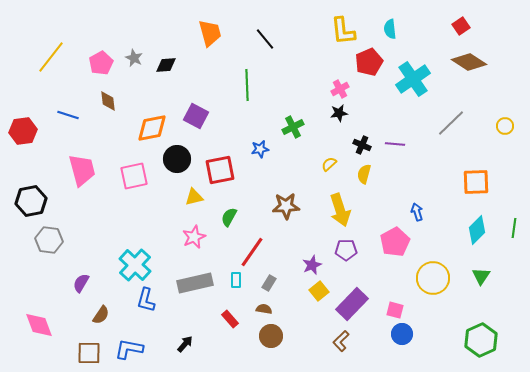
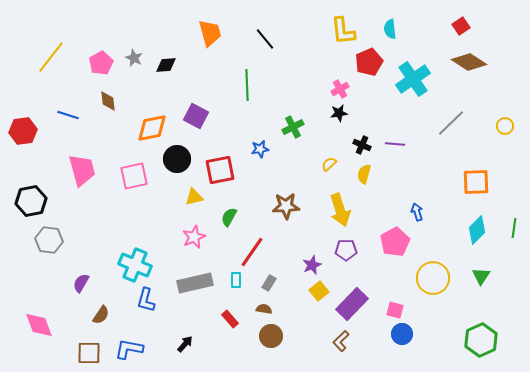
cyan cross at (135, 265): rotated 20 degrees counterclockwise
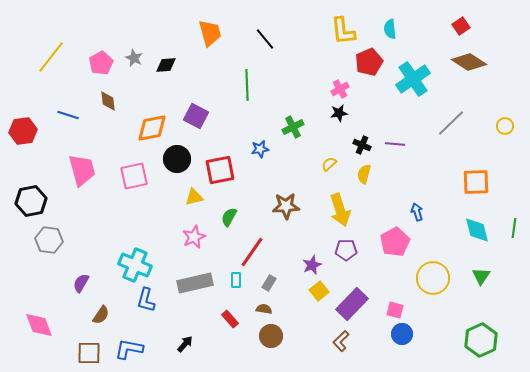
cyan diamond at (477, 230): rotated 60 degrees counterclockwise
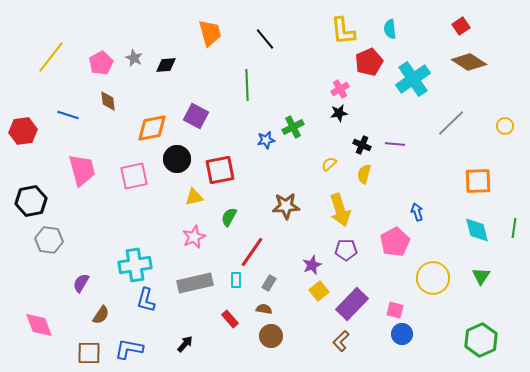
blue star at (260, 149): moved 6 px right, 9 px up
orange square at (476, 182): moved 2 px right, 1 px up
cyan cross at (135, 265): rotated 32 degrees counterclockwise
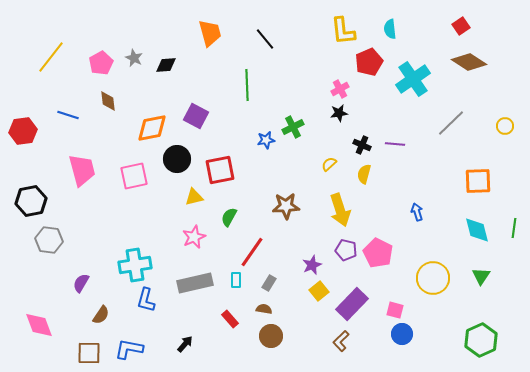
pink pentagon at (395, 242): moved 17 px left, 11 px down; rotated 16 degrees counterclockwise
purple pentagon at (346, 250): rotated 15 degrees clockwise
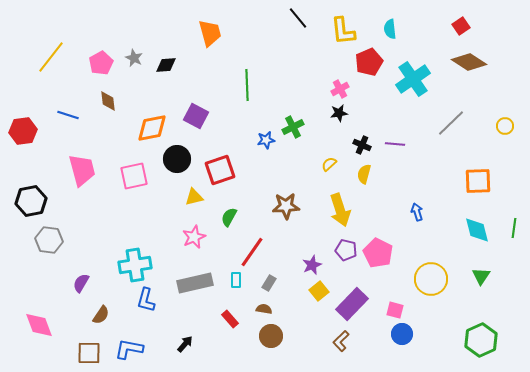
black line at (265, 39): moved 33 px right, 21 px up
red square at (220, 170): rotated 8 degrees counterclockwise
yellow circle at (433, 278): moved 2 px left, 1 px down
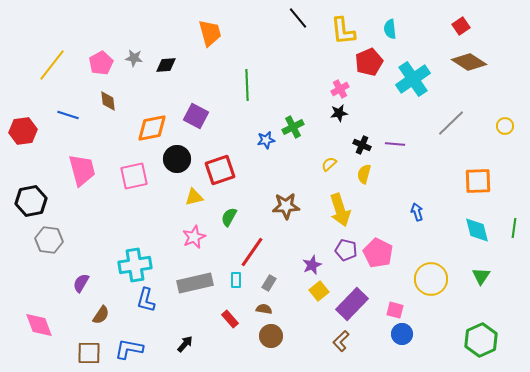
yellow line at (51, 57): moved 1 px right, 8 px down
gray star at (134, 58): rotated 18 degrees counterclockwise
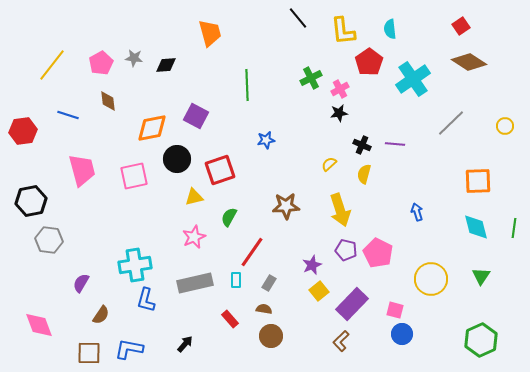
red pentagon at (369, 62): rotated 12 degrees counterclockwise
green cross at (293, 127): moved 18 px right, 49 px up
cyan diamond at (477, 230): moved 1 px left, 3 px up
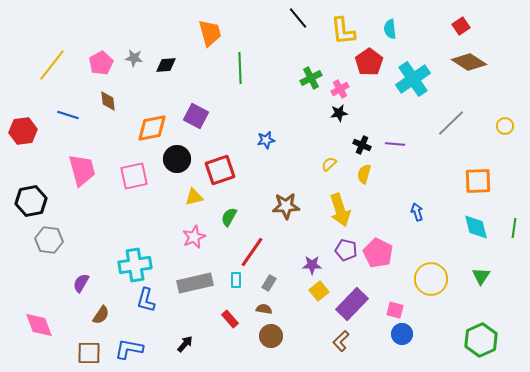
green line at (247, 85): moved 7 px left, 17 px up
purple star at (312, 265): rotated 24 degrees clockwise
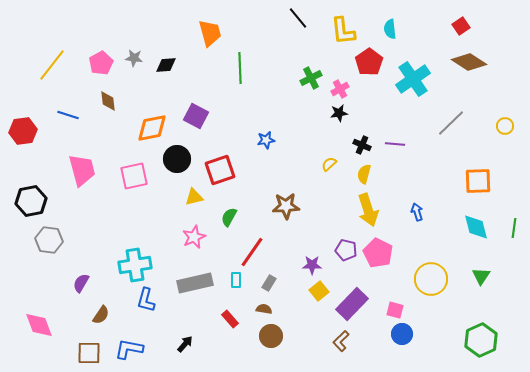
yellow arrow at (340, 210): moved 28 px right
